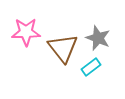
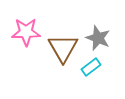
brown triangle: rotated 8 degrees clockwise
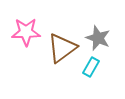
brown triangle: moved 1 px left; rotated 24 degrees clockwise
cyan rectangle: rotated 24 degrees counterclockwise
